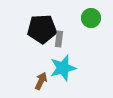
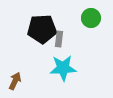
cyan star: rotated 12 degrees clockwise
brown arrow: moved 26 px left
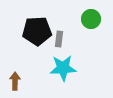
green circle: moved 1 px down
black pentagon: moved 5 px left, 2 px down
brown arrow: rotated 24 degrees counterclockwise
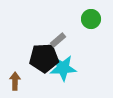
black pentagon: moved 7 px right, 27 px down
gray rectangle: moved 1 px left, 1 px down; rotated 42 degrees clockwise
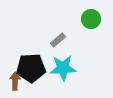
black pentagon: moved 13 px left, 10 px down
